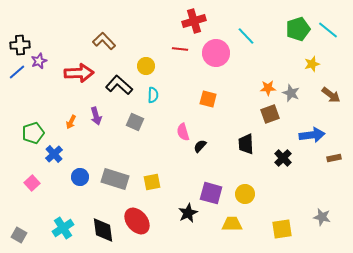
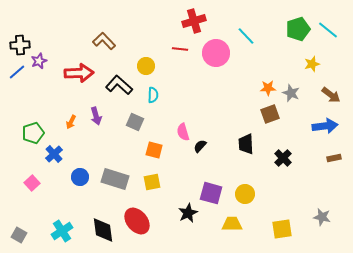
orange square at (208, 99): moved 54 px left, 51 px down
blue arrow at (312, 135): moved 13 px right, 9 px up
cyan cross at (63, 228): moved 1 px left, 3 px down
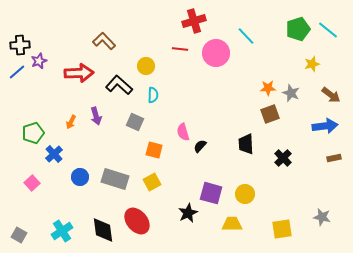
yellow square at (152, 182): rotated 18 degrees counterclockwise
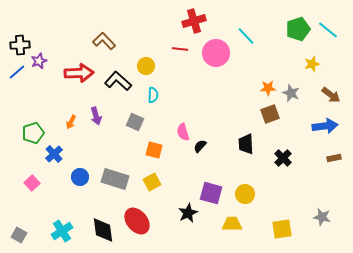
black L-shape at (119, 85): moved 1 px left, 4 px up
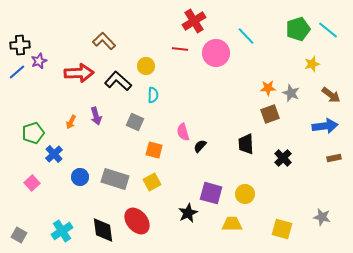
red cross at (194, 21): rotated 15 degrees counterclockwise
yellow square at (282, 229): rotated 25 degrees clockwise
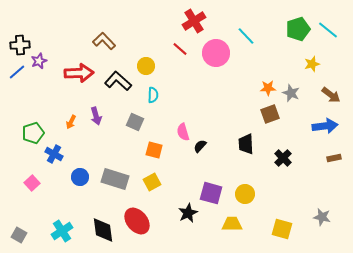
red line at (180, 49): rotated 35 degrees clockwise
blue cross at (54, 154): rotated 18 degrees counterclockwise
